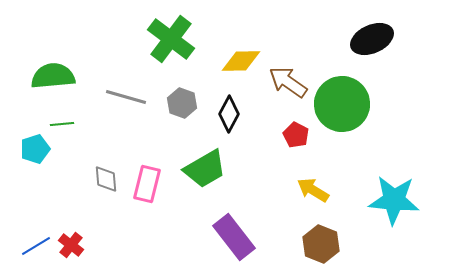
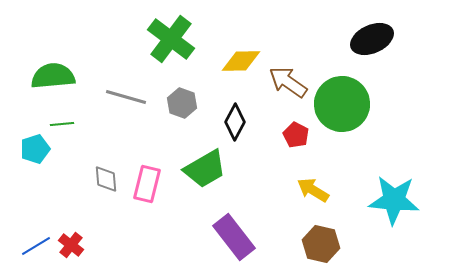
black diamond: moved 6 px right, 8 px down
brown hexagon: rotated 9 degrees counterclockwise
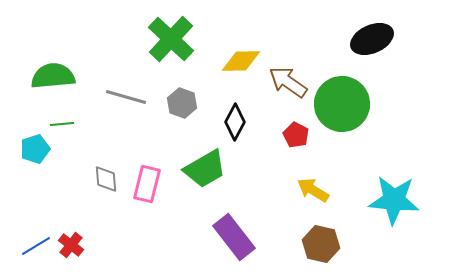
green cross: rotated 6 degrees clockwise
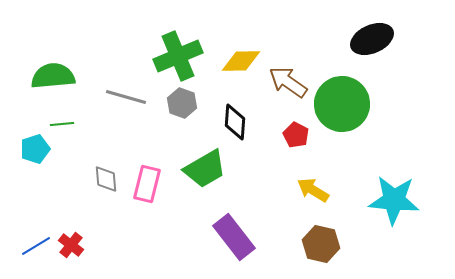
green cross: moved 7 px right, 17 px down; rotated 24 degrees clockwise
black diamond: rotated 24 degrees counterclockwise
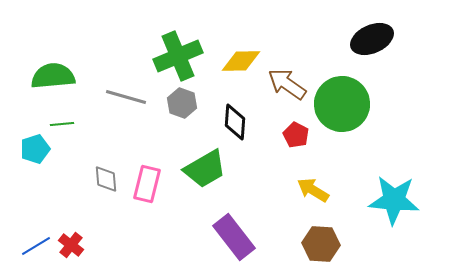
brown arrow: moved 1 px left, 2 px down
brown hexagon: rotated 9 degrees counterclockwise
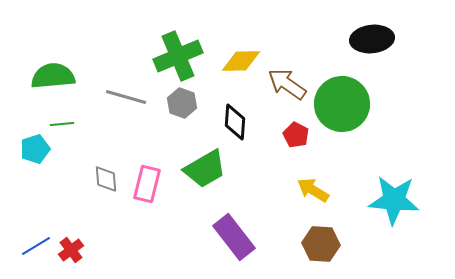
black ellipse: rotated 18 degrees clockwise
red cross: moved 5 px down; rotated 15 degrees clockwise
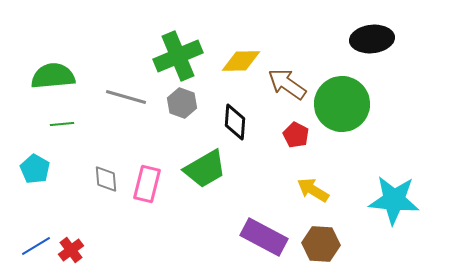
cyan pentagon: moved 20 px down; rotated 24 degrees counterclockwise
purple rectangle: moved 30 px right; rotated 24 degrees counterclockwise
